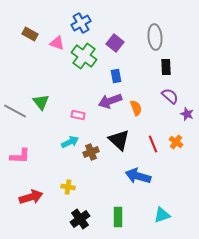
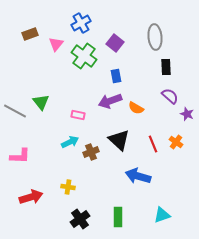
brown rectangle: rotated 49 degrees counterclockwise
pink triangle: moved 1 px left, 1 px down; rotated 49 degrees clockwise
orange semicircle: rotated 140 degrees clockwise
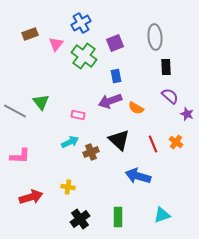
purple square: rotated 30 degrees clockwise
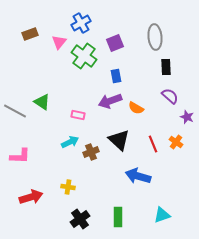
pink triangle: moved 3 px right, 2 px up
green triangle: moved 1 px right; rotated 18 degrees counterclockwise
purple star: moved 3 px down
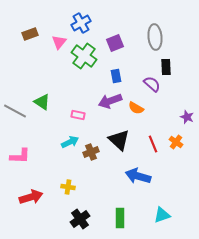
purple semicircle: moved 18 px left, 12 px up
green rectangle: moved 2 px right, 1 px down
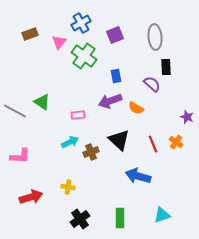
purple square: moved 8 px up
pink rectangle: rotated 16 degrees counterclockwise
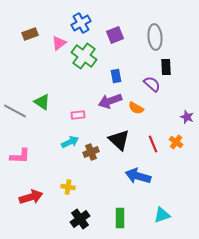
pink triangle: moved 1 px down; rotated 14 degrees clockwise
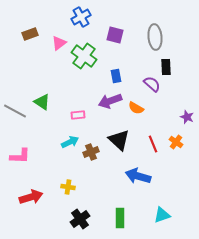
blue cross: moved 6 px up
purple square: rotated 36 degrees clockwise
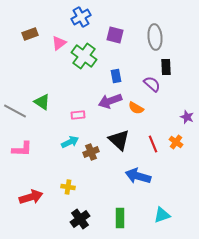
pink L-shape: moved 2 px right, 7 px up
